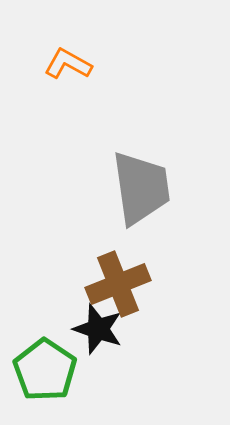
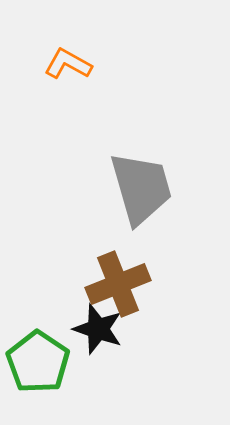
gray trapezoid: rotated 8 degrees counterclockwise
green pentagon: moved 7 px left, 8 px up
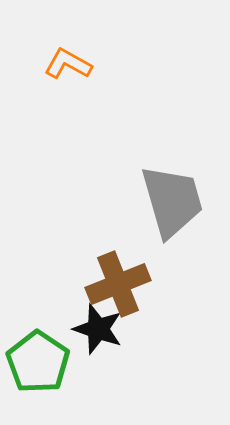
gray trapezoid: moved 31 px right, 13 px down
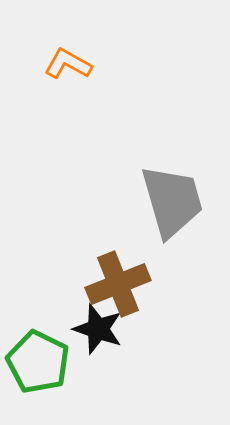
green pentagon: rotated 8 degrees counterclockwise
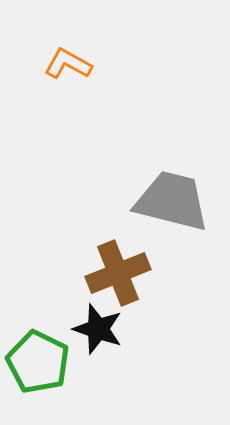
gray trapezoid: rotated 60 degrees counterclockwise
brown cross: moved 11 px up
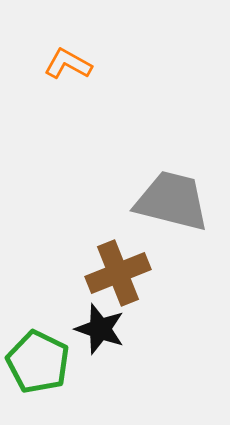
black star: moved 2 px right
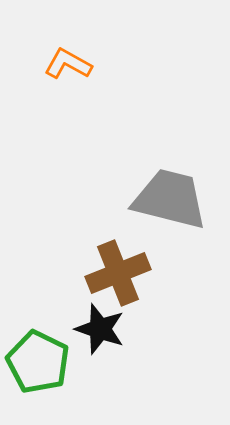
gray trapezoid: moved 2 px left, 2 px up
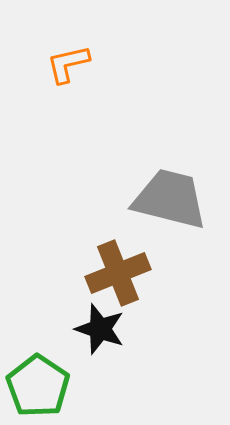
orange L-shape: rotated 42 degrees counterclockwise
green pentagon: moved 24 px down; rotated 8 degrees clockwise
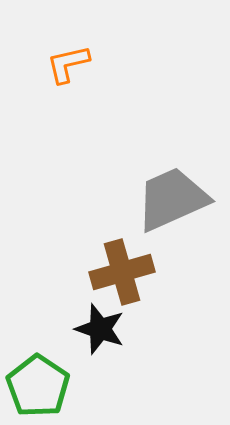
gray trapezoid: moved 2 px right; rotated 38 degrees counterclockwise
brown cross: moved 4 px right, 1 px up; rotated 6 degrees clockwise
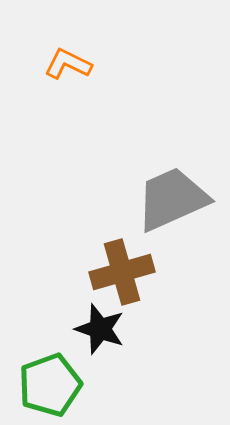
orange L-shape: rotated 39 degrees clockwise
green pentagon: moved 12 px right, 1 px up; rotated 18 degrees clockwise
